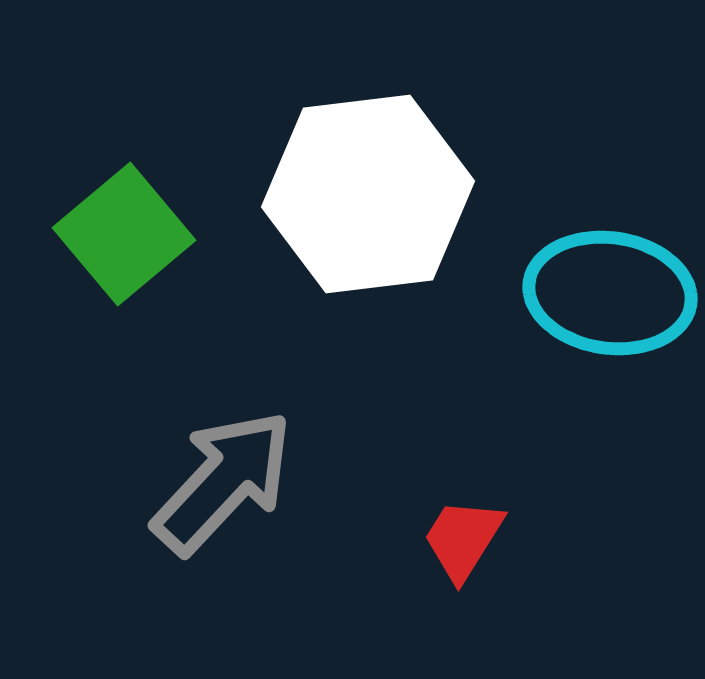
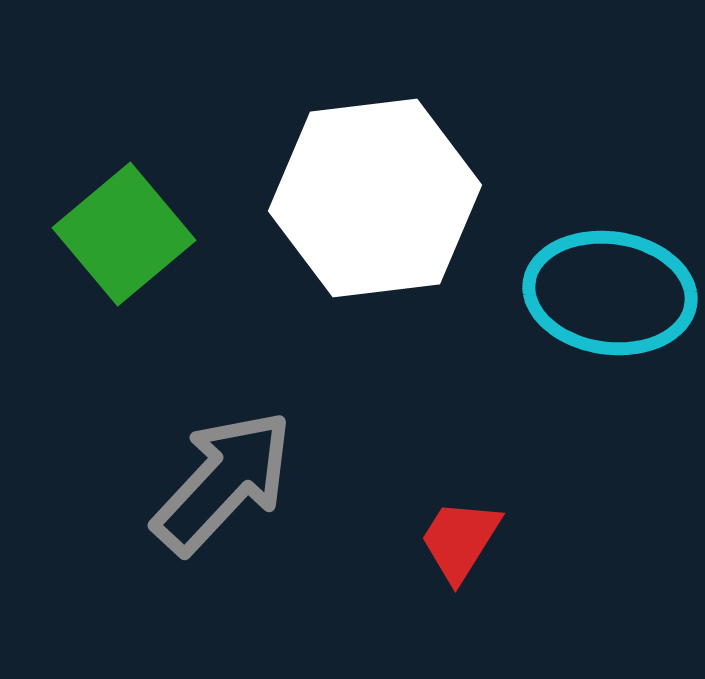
white hexagon: moved 7 px right, 4 px down
red trapezoid: moved 3 px left, 1 px down
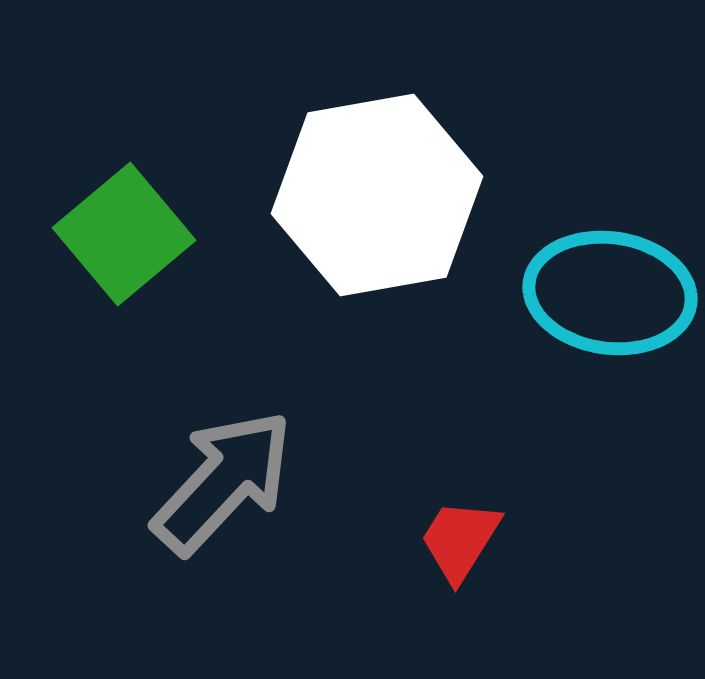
white hexagon: moved 2 px right, 3 px up; rotated 3 degrees counterclockwise
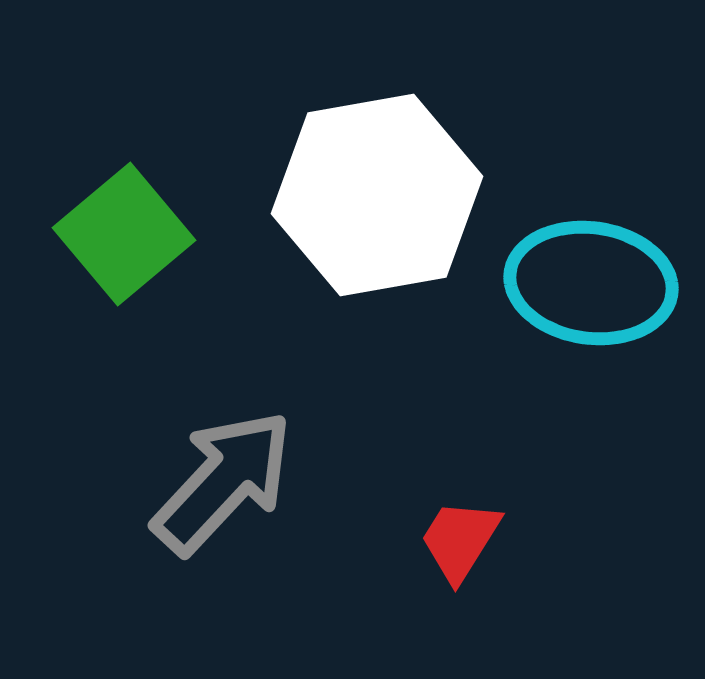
cyan ellipse: moved 19 px left, 10 px up
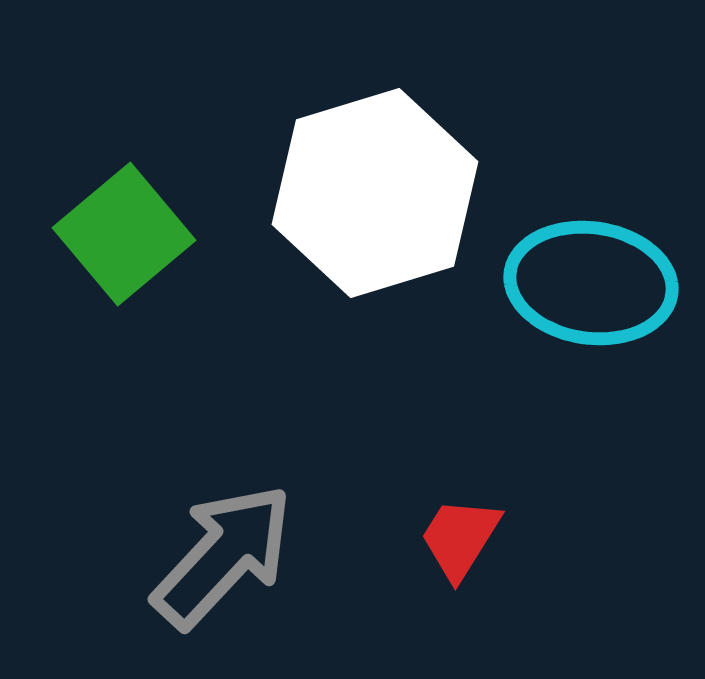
white hexagon: moved 2 px left, 2 px up; rotated 7 degrees counterclockwise
gray arrow: moved 74 px down
red trapezoid: moved 2 px up
